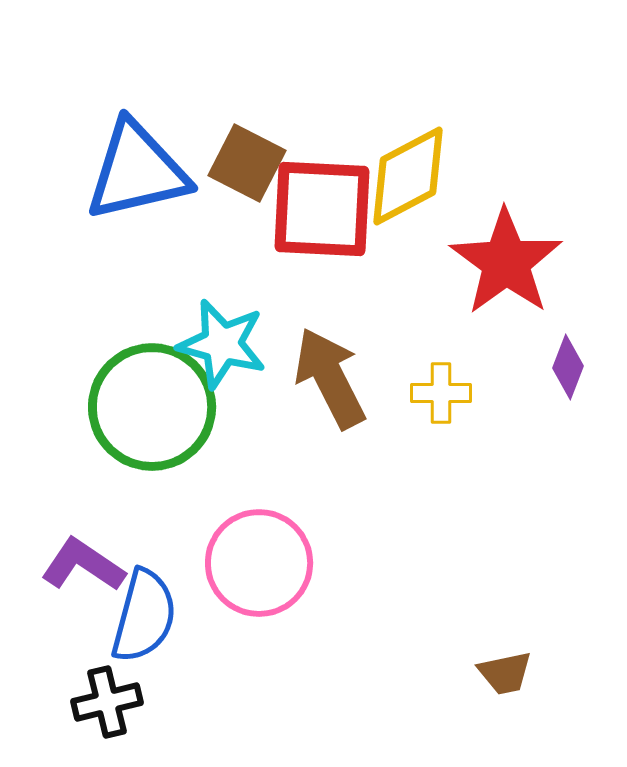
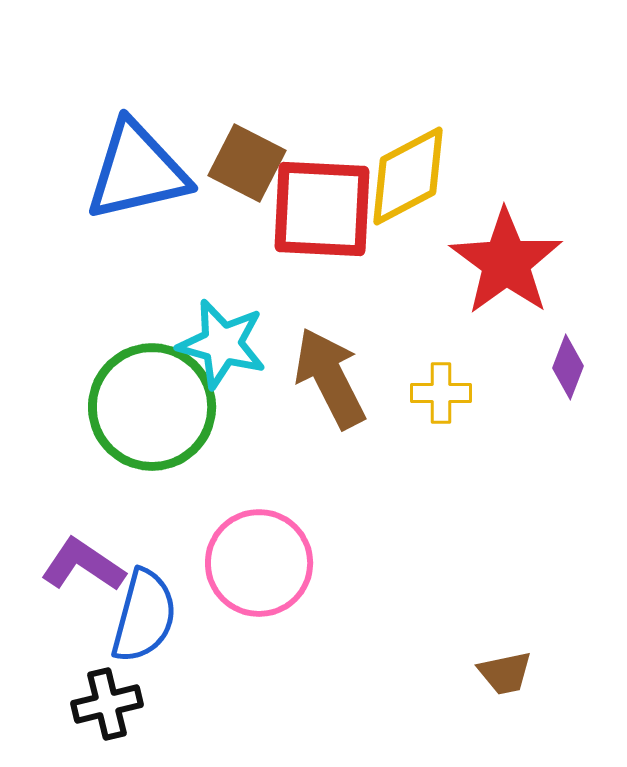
black cross: moved 2 px down
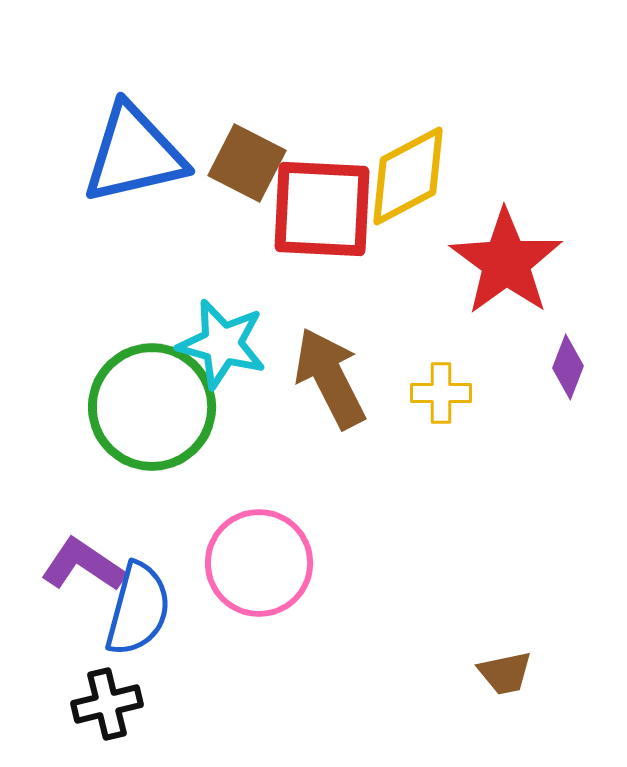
blue triangle: moved 3 px left, 17 px up
blue semicircle: moved 6 px left, 7 px up
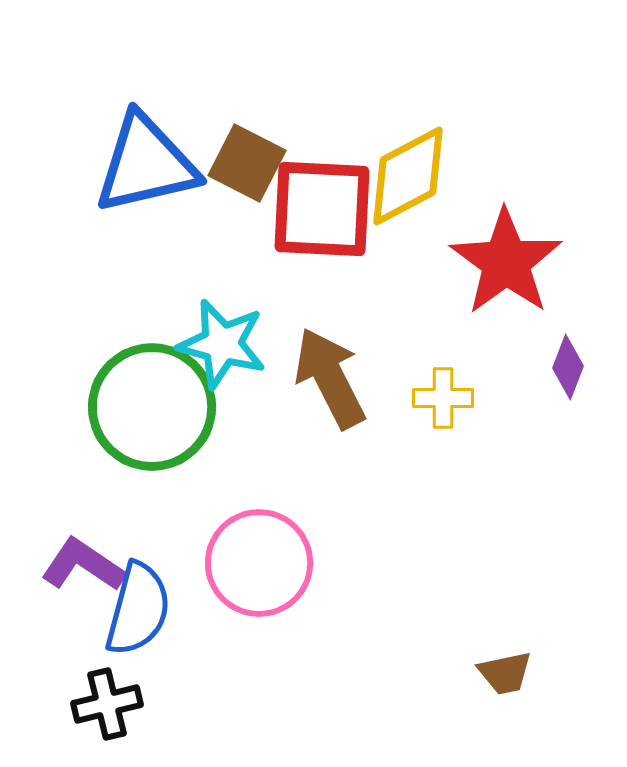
blue triangle: moved 12 px right, 10 px down
yellow cross: moved 2 px right, 5 px down
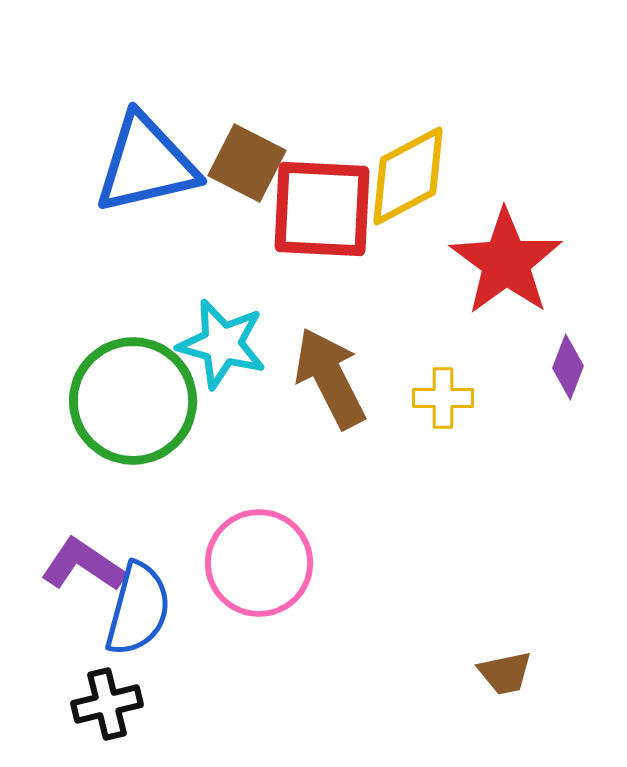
green circle: moved 19 px left, 6 px up
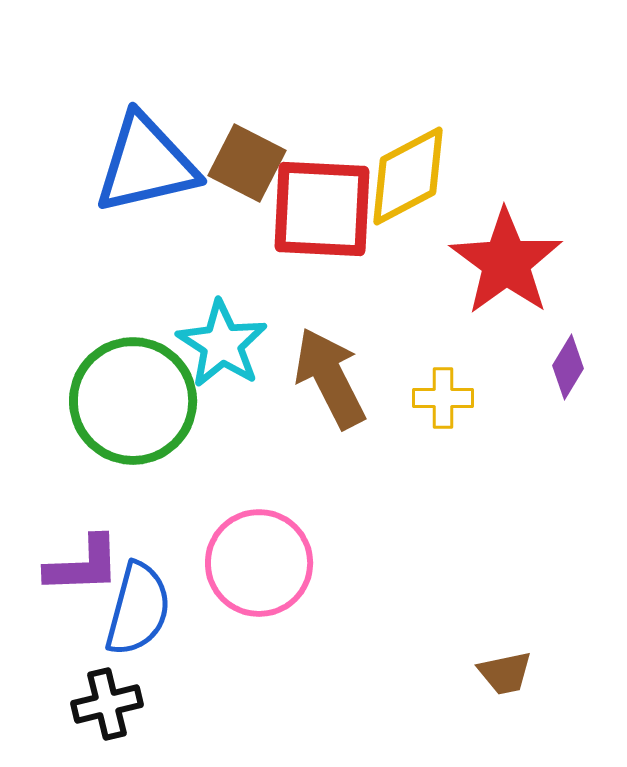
cyan star: rotated 18 degrees clockwise
purple diamond: rotated 10 degrees clockwise
purple L-shape: rotated 144 degrees clockwise
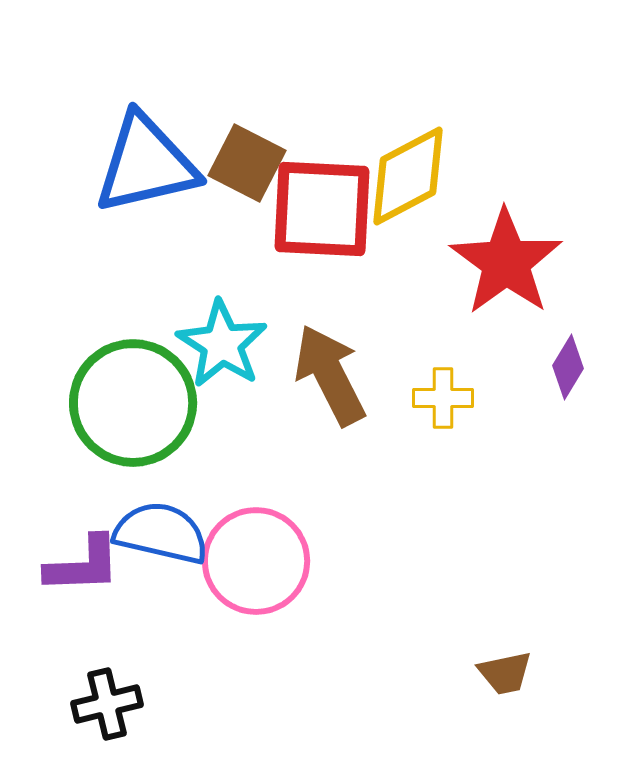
brown arrow: moved 3 px up
green circle: moved 2 px down
pink circle: moved 3 px left, 2 px up
blue semicircle: moved 23 px right, 76 px up; rotated 92 degrees counterclockwise
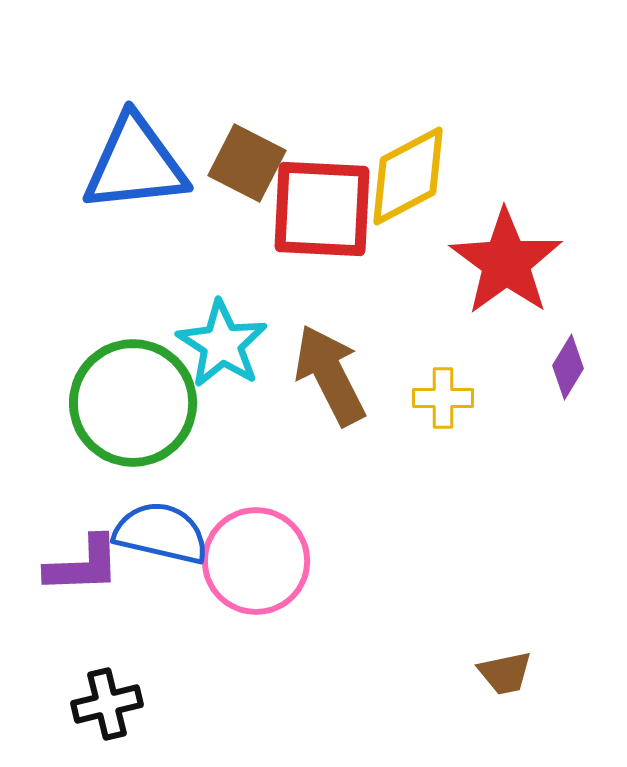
blue triangle: moved 11 px left; rotated 7 degrees clockwise
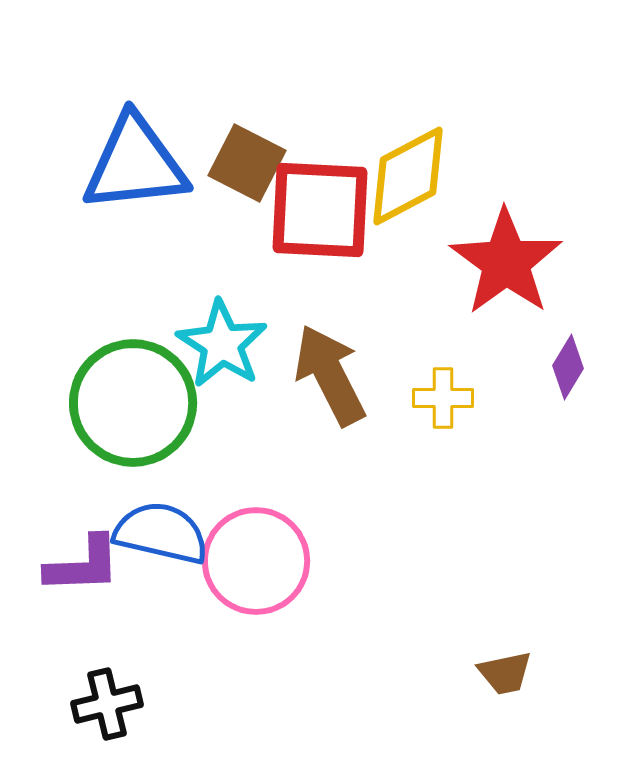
red square: moved 2 px left, 1 px down
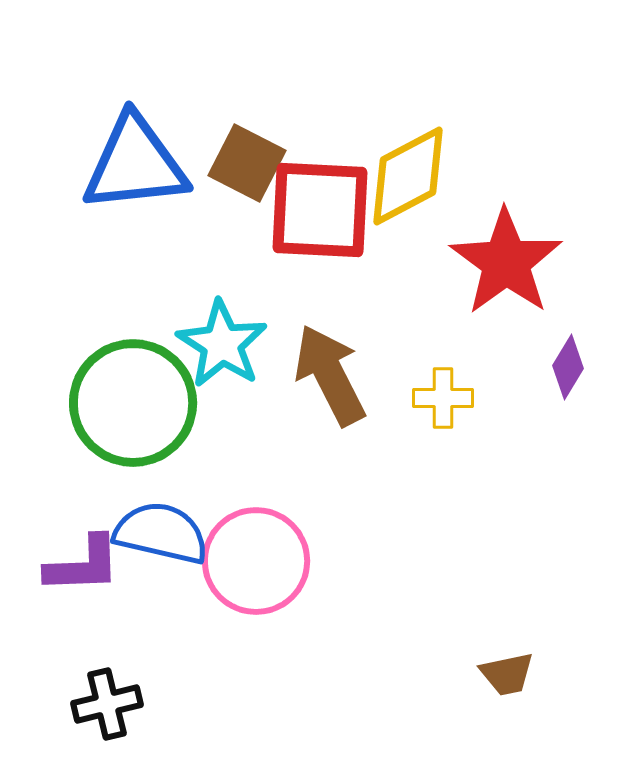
brown trapezoid: moved 2 px right, 1 px down
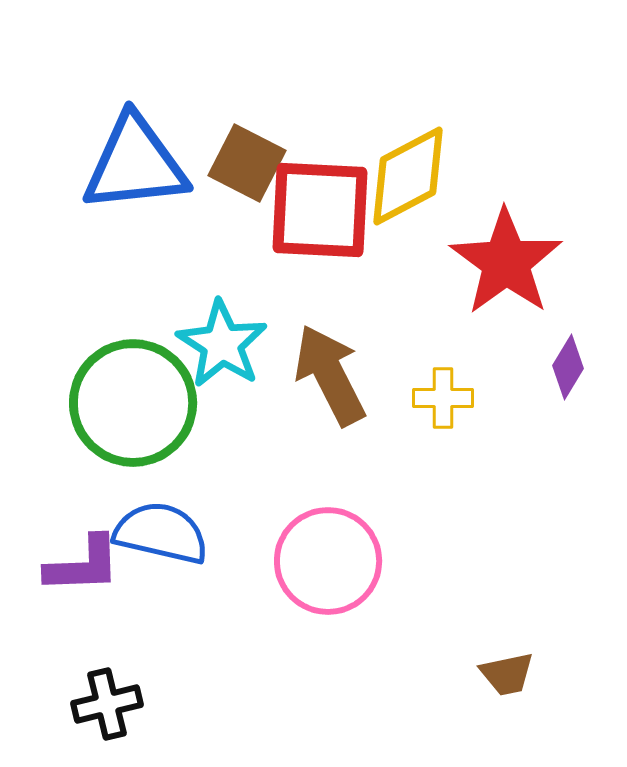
pink circle: moved 72 px right
